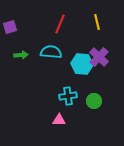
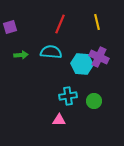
purple cross: rotated 18 degrees counterclockwise
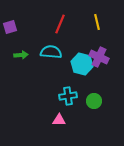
cyan hexagon: rotated 10 degrees clockwise
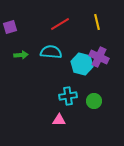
red line: rotated 36 degrees clockwise
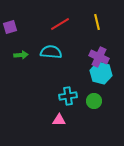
cyan hexagon: moved 19 px right, 9 px down
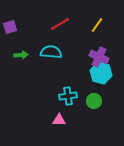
yellow line: moved 3 px down; rotated 49 degrees clockwise
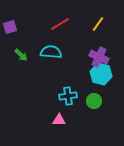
yellow line: moved 1 px right, 1 px up
green arrow: rotated 48 degrees clockwise
cyan hexagon: moved 1 px down
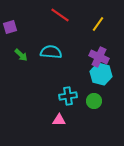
red line: moved 9 px up; rotated 66 degrees clockwise
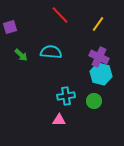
red line: rotated 12 degrees clockwise
cyan cross: moved 2 px left
